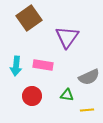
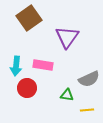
gray semicircle: moved 2 px down
red circle: moved 5 px left, 8 px up
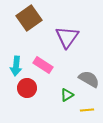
pink rectangle: rotated 24 degrees clockwise
gray semicircle: rotated 125 degrees counterclockwise
green triangle: rotated 40 degrees counterclockwise
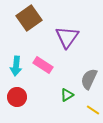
gray semicircle: rotated 95 degrees counterclockwise
red circle: moved 10 px left, 9 px down
yellow line: moved 6 px right; rotated 40 degrees clockwise
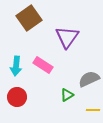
gray semicircle: rotated 40 degrees clockwise
yellow line: rotated 32 degrees counterclockwise
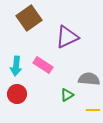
purple triangle: rotated 30 degrees clockwise
gray semicircle: rotated 30 degrees clockwise
red circle: moved 3 px up
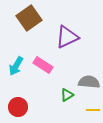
cyan arrow: rotated 24 degrees clockwise
gray semicircle: moved 3 px down
red circle: moved 1 px right, 13 px down
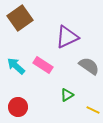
brown square: moved 9 px left
cyan arrow: rotated 102 degrees clockwise
gray semicircle: moved 16 px up; rotated 30 degrees clockwise
yellow line: rotated 24 degrees clockwise
